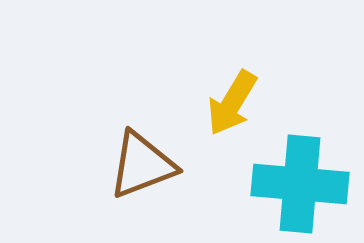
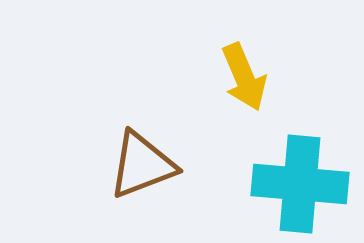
yellow arrow: moved 12 px right, 26 px up; rotated 54 degrees counterclockwise
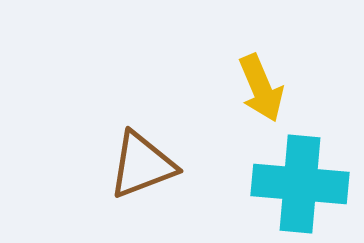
yellow arrow: moved 17 px right, 11 px down
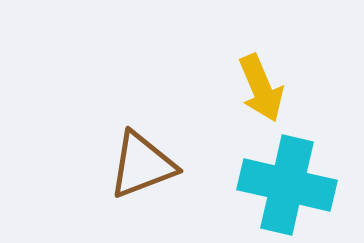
cyan cross: moved 13 px left, 1 px down; rotated 8 degrees clockwise
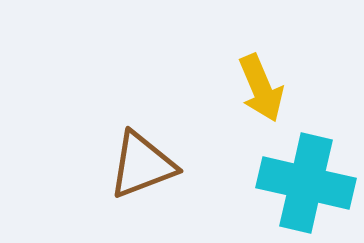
cyan cross: moved 19 px right, 2 px up
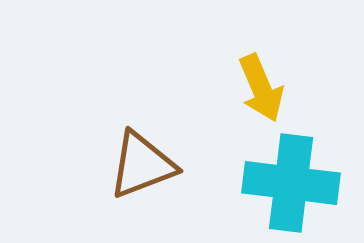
cyan cross: moved 15 px left; rotated 6 degrees counterclockwise
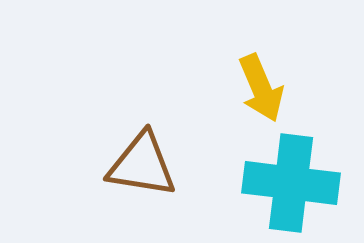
brown triangle: rotated 30 degrees clockwise
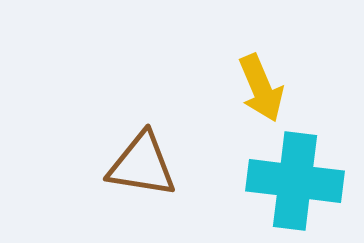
cyan cross: moved 4 px right, 2 px up
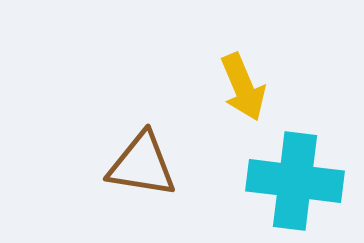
yellow arrow: moved 18 px left, 1 px up
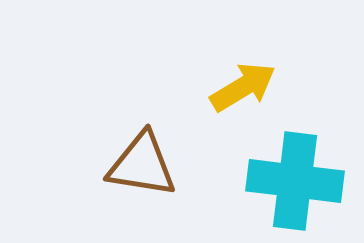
yellow arrow: rotated 98 degrees counterclockwise
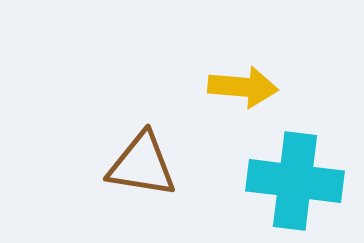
yellow arrow: rotated 36 degrees clockwise
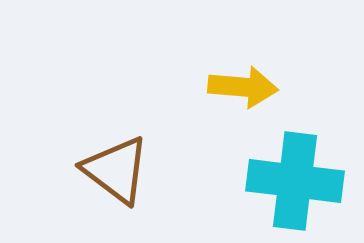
brown triangle: moved 26 px left, 5 px down; rotated 28 degrees clockwise
